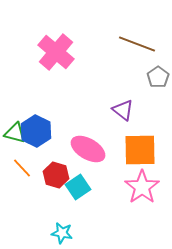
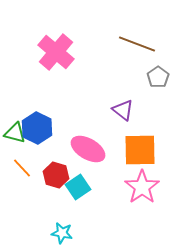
blue hexagon: moved 1 px right, 3 px up
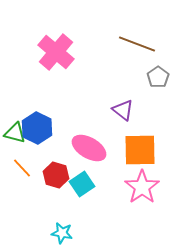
pink ellipse: moved 1 px right, 1 px up
cyan square: moved 4 px right, 3 px up
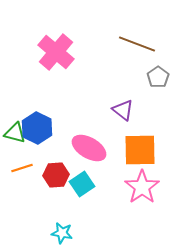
orange line: rotated 65 degrees counterclockwise
red hexagon: rotated 20 degrees counterclockwise
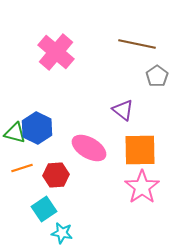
brown line: rotated 9 degrees counterclockwise
gray pentagon: moved 1 px left, 1 px up
cyan square: moved 38 px left, 25 px down
